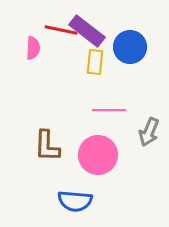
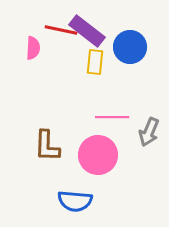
pink line: moved 3 px right, 7 px down
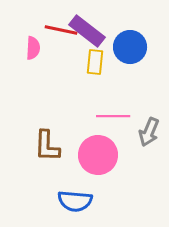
pink line: moved 1 px right, 1 px up
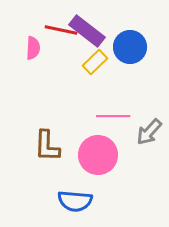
yellow rectangle: rotated 40 degrees clockwise
gray arrow: rotated 20 degrees clockwise
